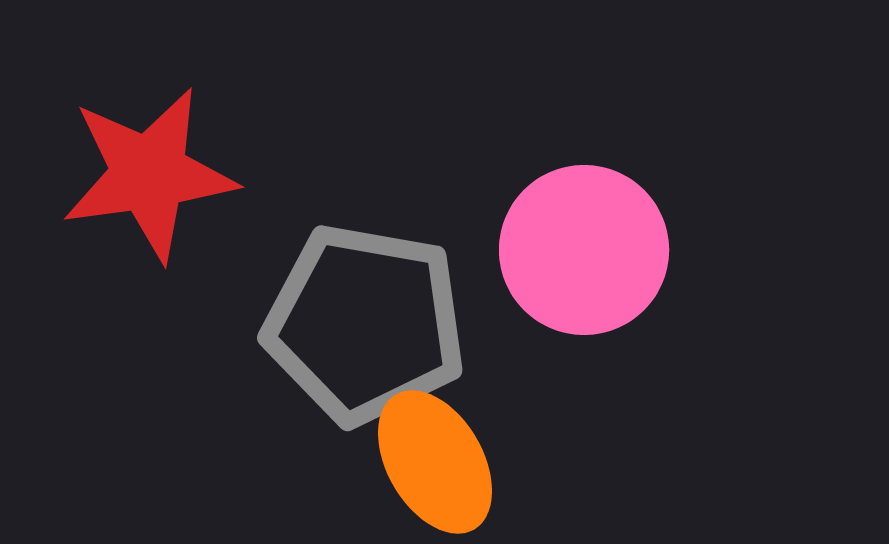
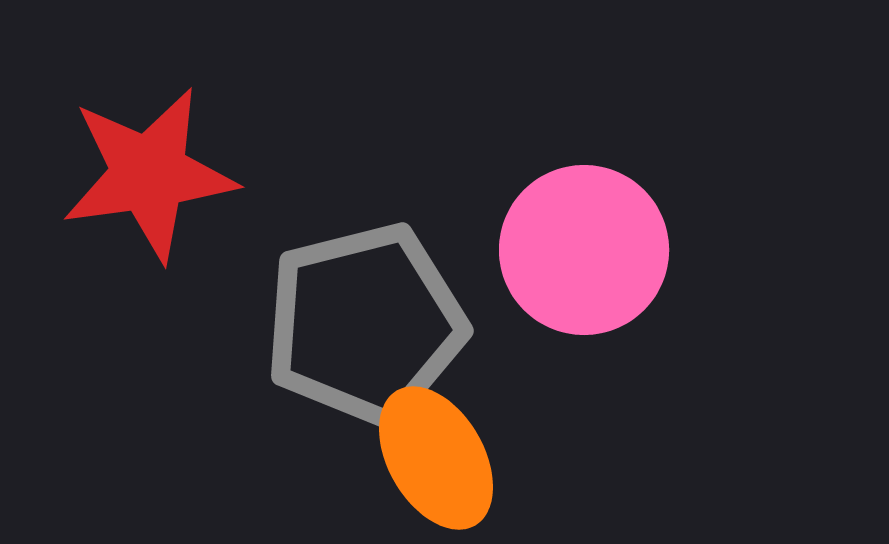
gray pentagon: rotated 24 degrees counterclockwise
orange ellipse: moved 1 px right, 4 px up
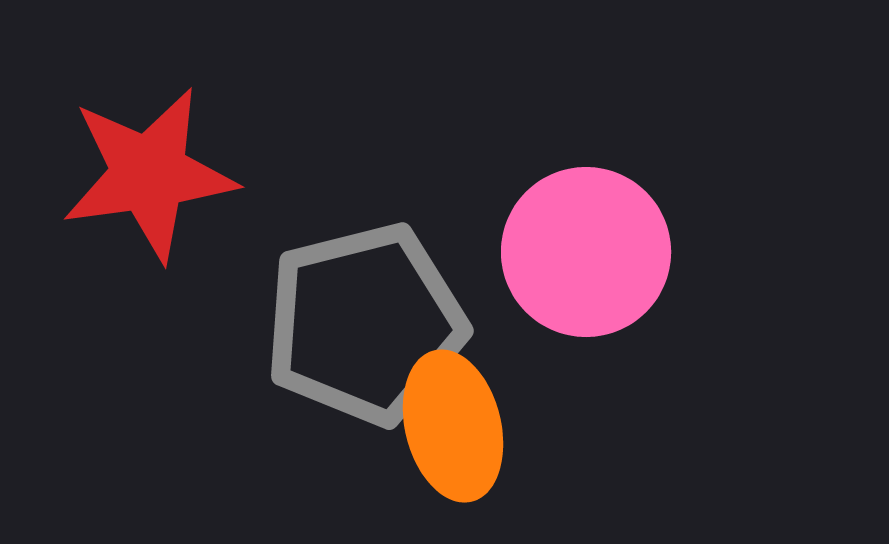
pink circle: moved 2 px right, 2 px down
orange ellipse: moved 17 px right, 32 px up; rotated 16 degrees clockwise
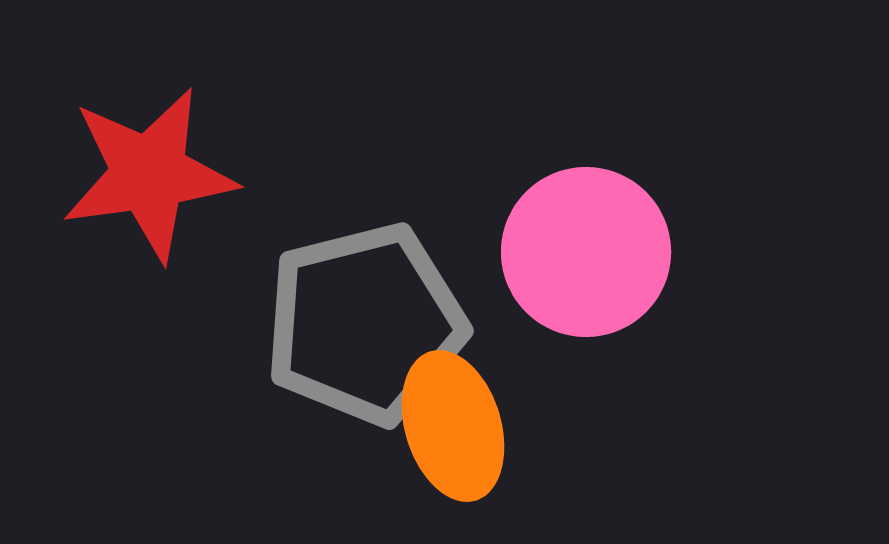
orange ellipse: rotated 3 degrees counterclockwise
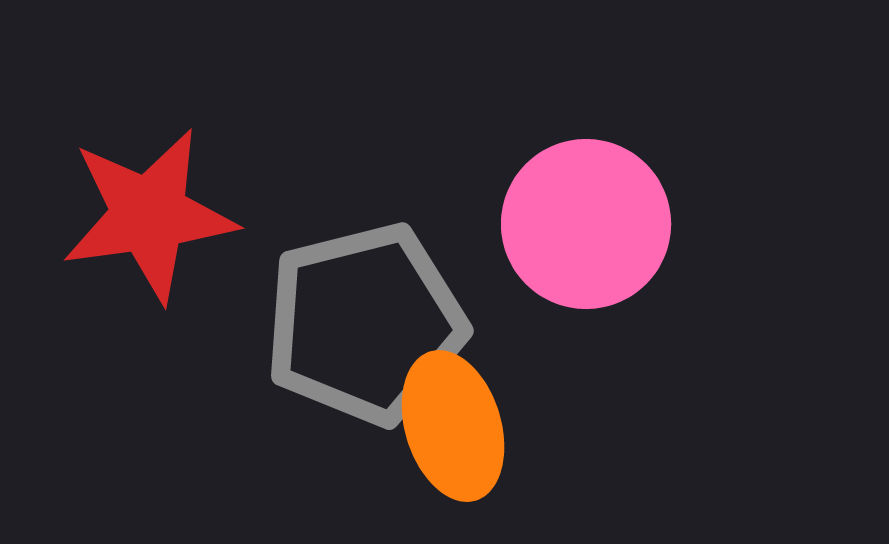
red star: moved 41 px down
pink circle: moved 28 px up
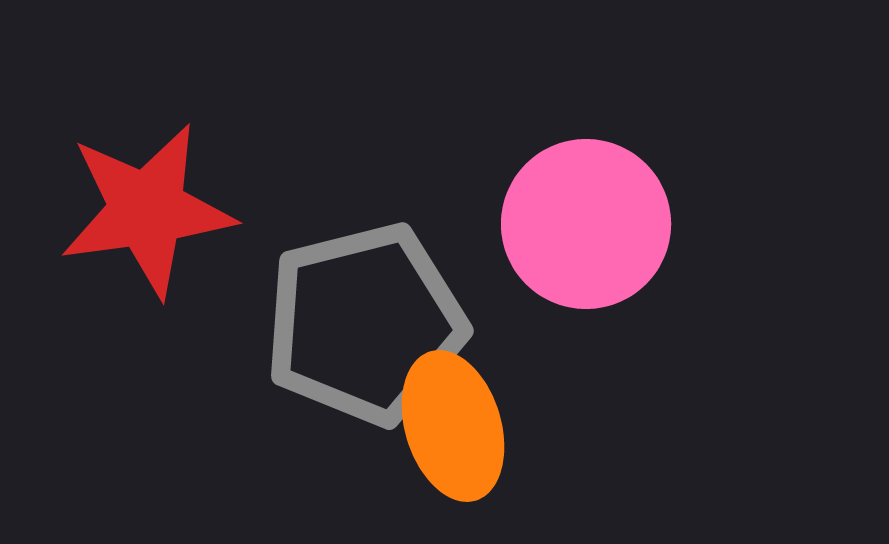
red star: moved 2 px left, 5 px up
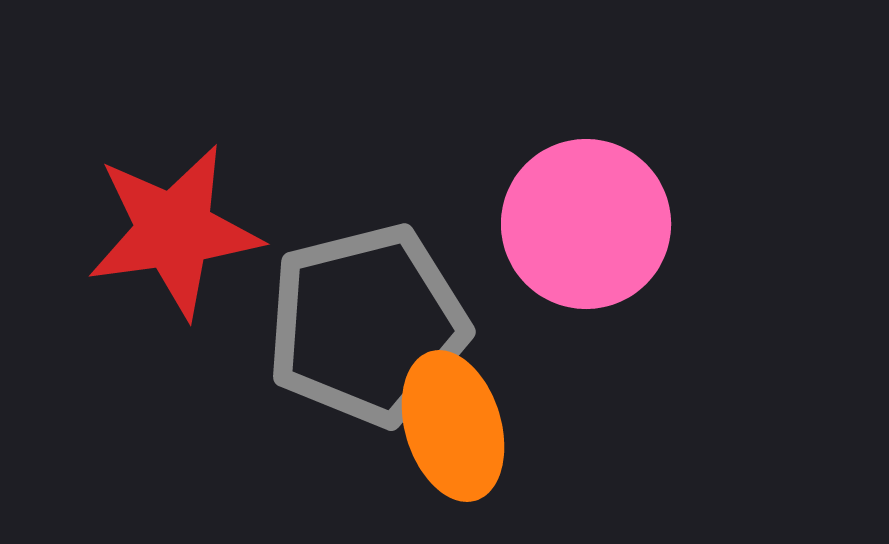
red star: moved 27 px right, 21 px down
gray pentagon: moved 2 px right, 1 px down
